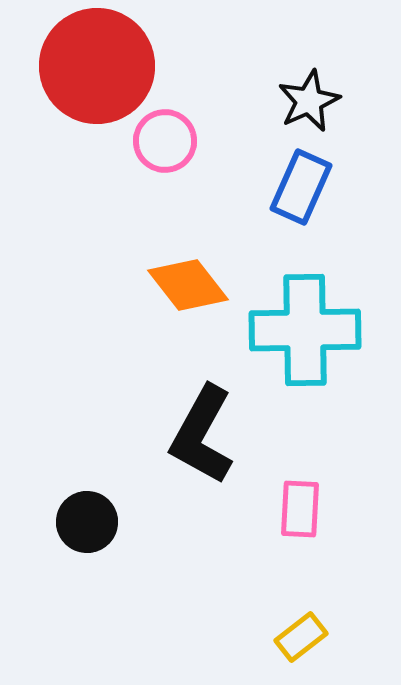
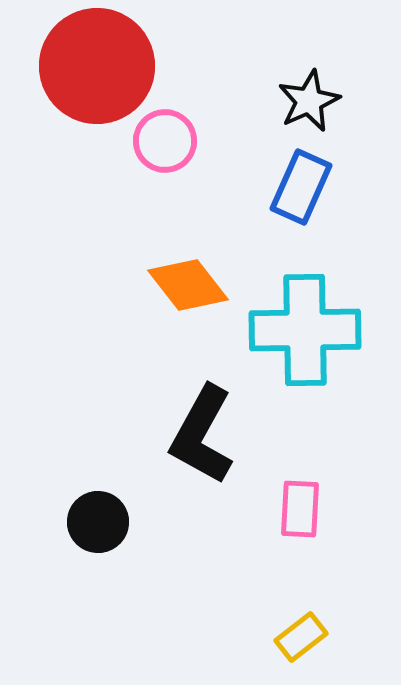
black circle: moved 11 px right
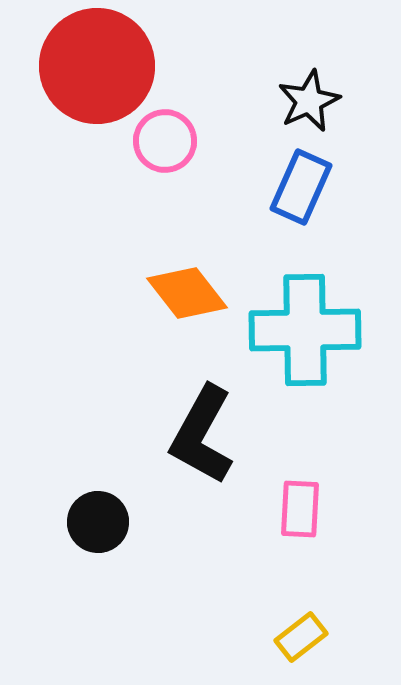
orange diamond: moved 1 px left, 8 px down
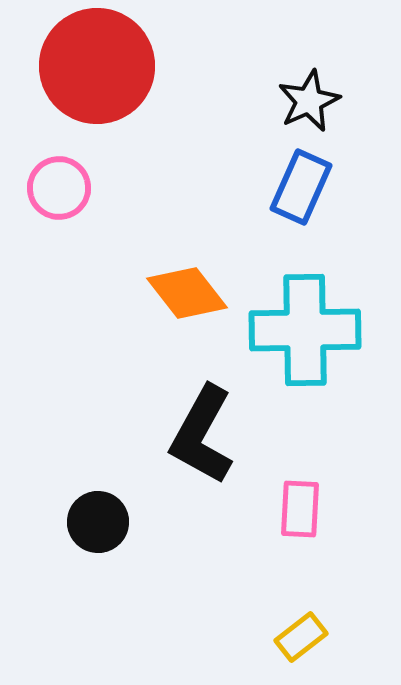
pink circle: moved 106 px left, 47 px down
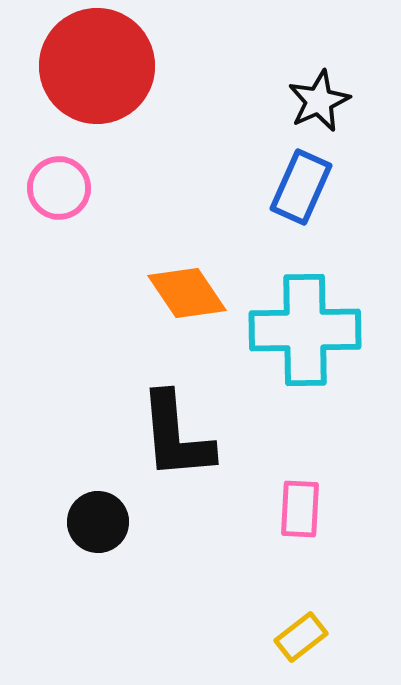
black star: moved 10 px right
orange diamond: rotated 4 degrees clockwise
black L-shape: moved 26 px left, 1 px down; rotated 34 degrees counterclockwise
